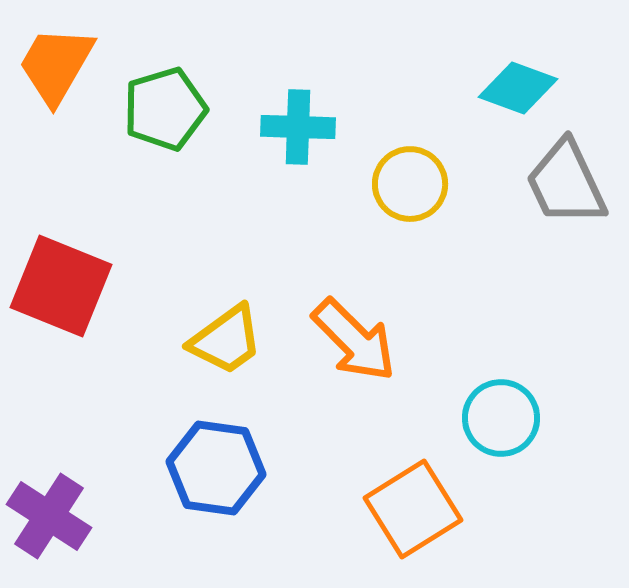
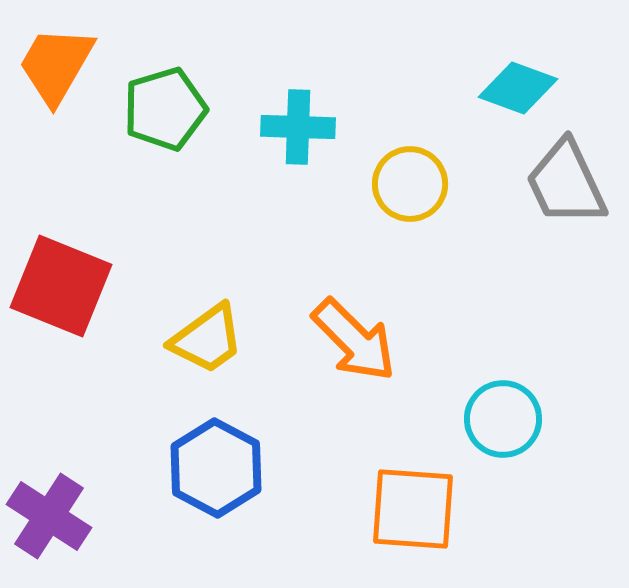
yellow trapezoid: moved 19 px left, 1 px up
cyan circle: moved 2 px right, 1 px down
blue hexagon: rotated 20 degrees clockwise
orange square: rotated 36 degrees clockwise
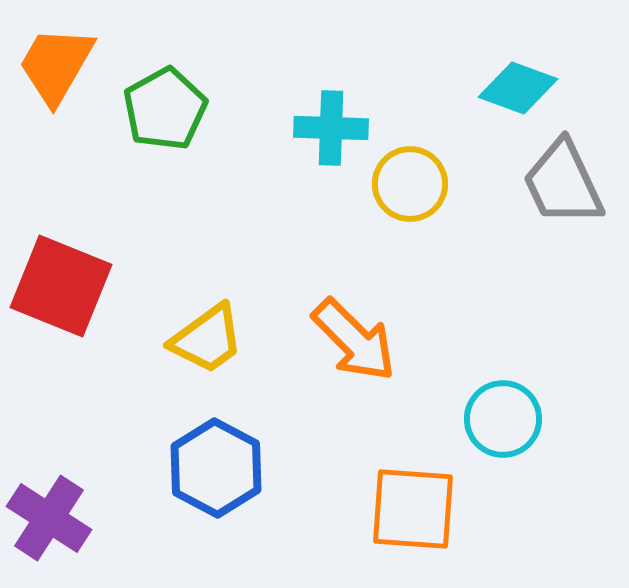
green pentagon: rotated 12 degrees counterclockwise
cyan cross: moved 33 px right, 1 px down
gray trapezoid: moved 3 px left
purple cross: moved 2 px down
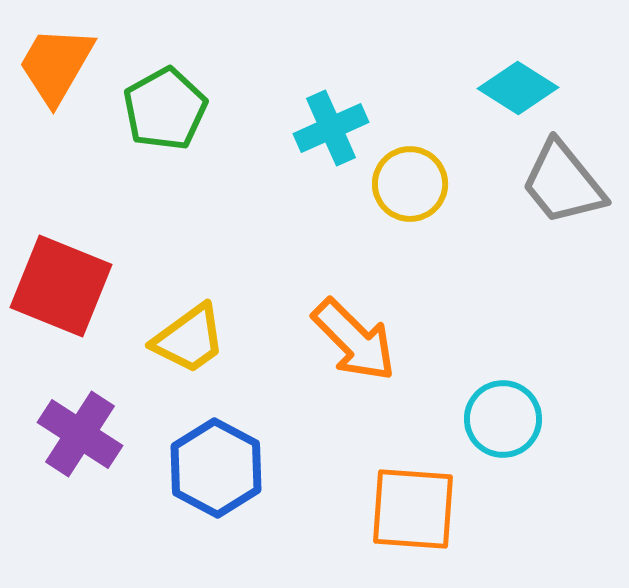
cyan diamond: rotated 12 degrees clockwise
cyan cross: rotated 26 degrees counterclockwise
gray trapezoid: rotated 14 degrees counterclockwise
yellow trapezoid: moved 18 px left
purple cross: moved 31 px right, 84 px up
